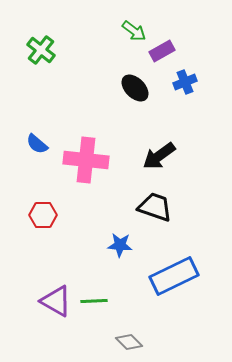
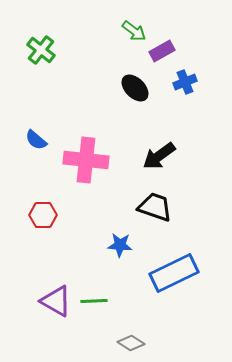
blue semicircle: moved 1 px left, 4 px up
blue rectangle: moved 3 px up
gray diamond: moved 2 px right, 1 px down; rotated 12 degrees counterclockwise
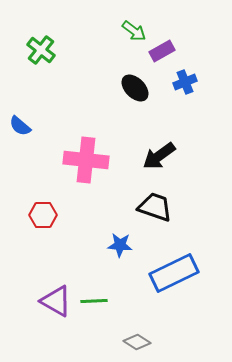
blue semicircle: moved 16 px left, 14 px up
gray diamond: moved 6 px right, 1 px up
